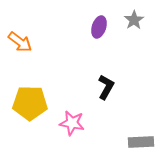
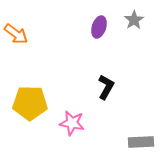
orange arrow: moved 4 px left, 8 px up
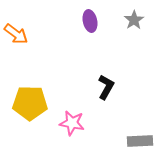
purple ellipse: moved 9 px left, 6 px up; rotated 30 degrees counterclockwise
gray rectangle: moved 1 px left, 1 px up
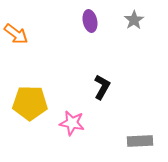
black L-shape: moved 4 px left
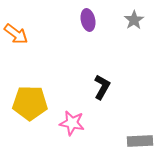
purple ellipse: moved 2 px left, 1 px up
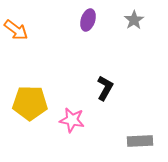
purple ellipse: rotated 30 degrees clockwise
orange arrow: moved 4 px up
black L-shape: moved 3 px right, 1 px down
pink star: moved 3 px up
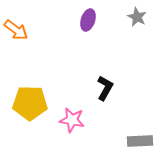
gray star: moved 3 px right, 3 px up; rotated 12 degrees counterclockwise
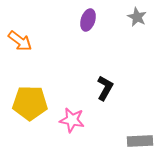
orange arrow: moved 4 px right, 11 px down
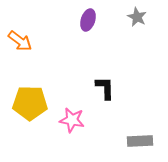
black L-shape: rotated 30 degrees counterclockwise
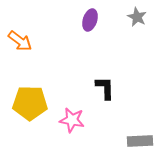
purple ellipse: moved 2 px right
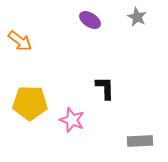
purple ellipse: rotated 75 degrees counterclockwise
pink star: rotated 10 degrees clockwise
